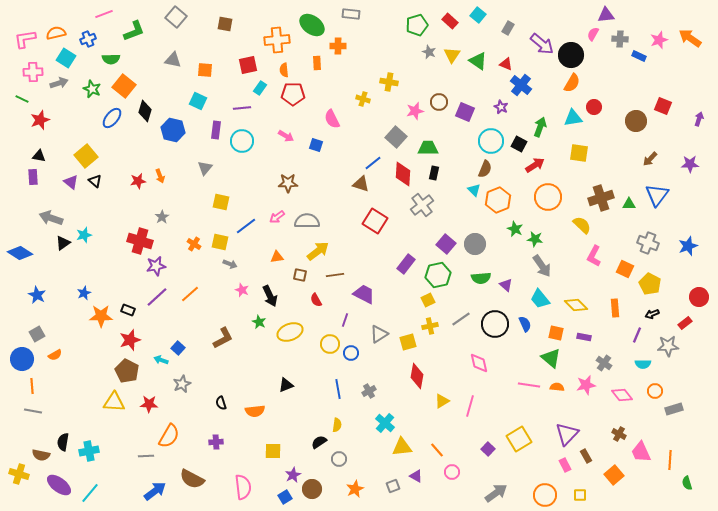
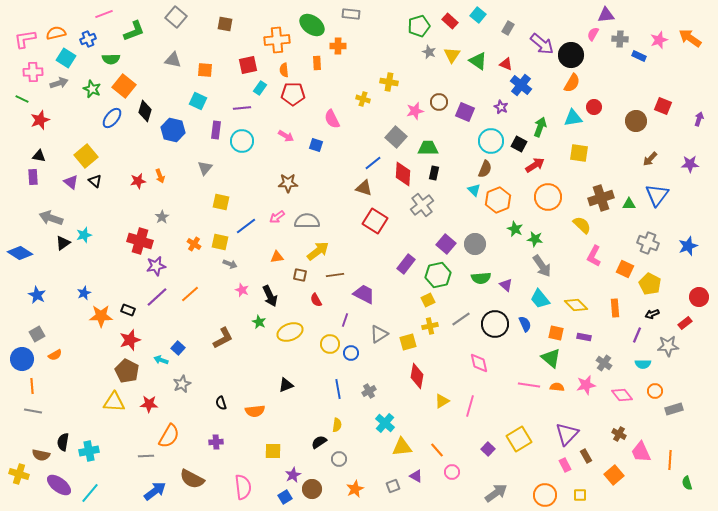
green pentagon at (417, 25): moved 2 px right, 1 px down
brown triangle at (361, 184): moved 3 px right, 4 px down
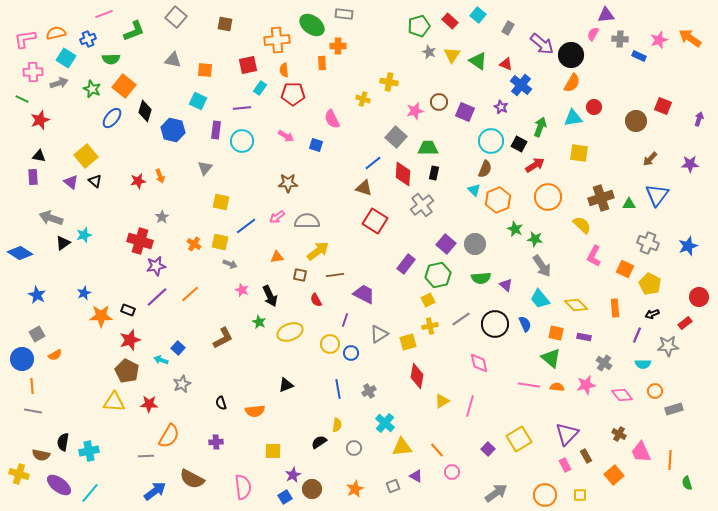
gray rectangle at (351, 14): moved 7 px left
orange rectangle at (317, 63): moved 5 px right
gray circle at (339, 459): moved 15 px right, 11 px up
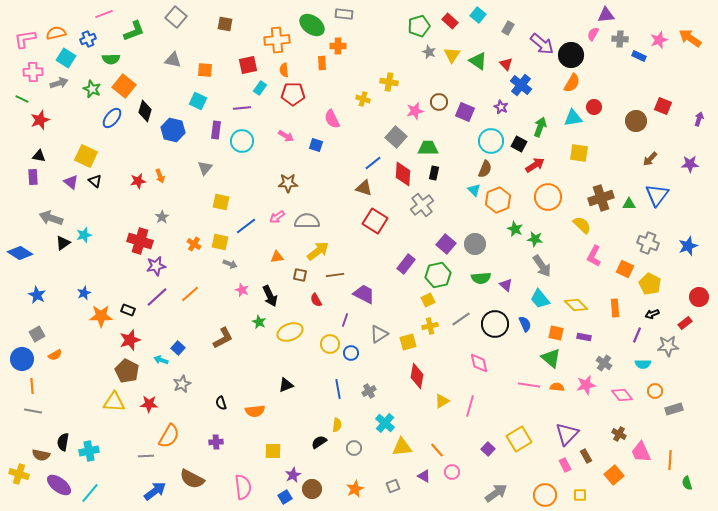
red triangle at (506, 64): rotated 24 degrees clockwise
yellow square at (86, 156): rotated 25 degrees counterclockwise
purple triangle at (416, 476): moved 8 px right
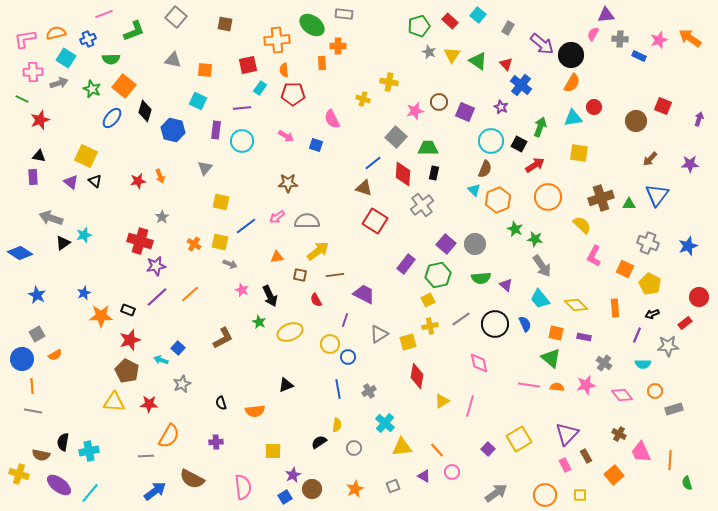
blue circle at (351, 353): moved 3 px left, 4 px down
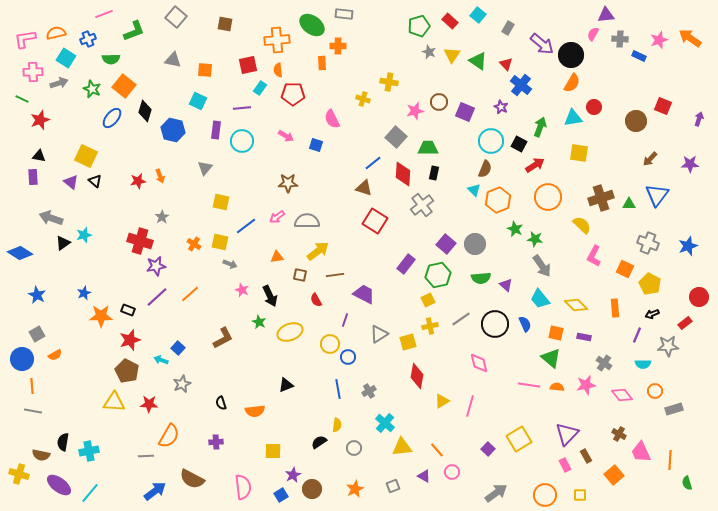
orange semicircle at (284, 70): moved 6 px left
blue square at (285, 497): moved 4 px left, 2 px up
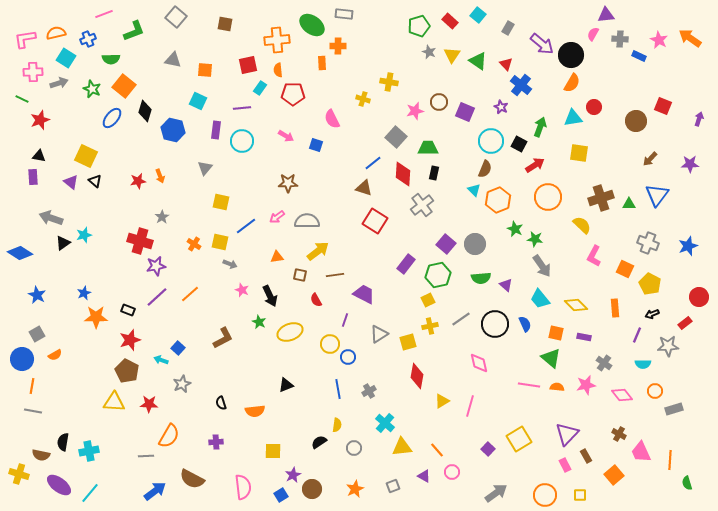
pink star at (659, 40): rotated 24 degrees counterclockwise
orange star at (101, 316): moved 5 px left, 1 px down
orange line at (32, 386): rotated 14 degrees clockwise
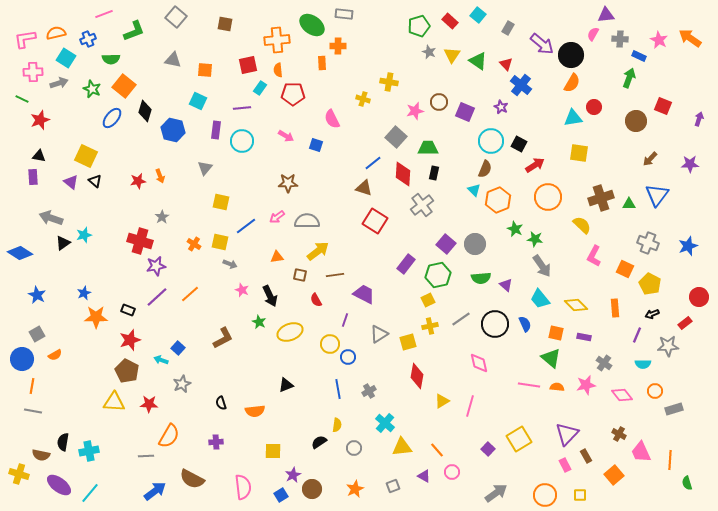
green arrow at (540, 127): moved 89 px right, 49 px up
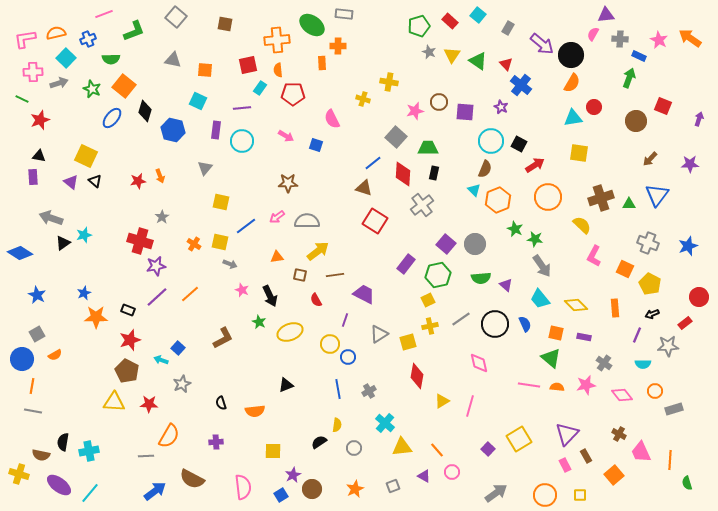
cyan square at (66, 58): rotated 12 degrees clockwise
purple square at (465, 112): rotated 18 degrees counterclockwise
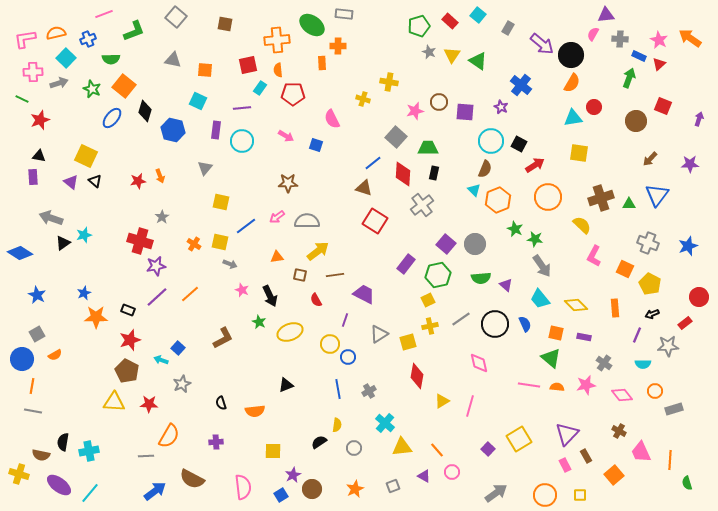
red triangle at (506, 64): moved 153 px right; rotated 32 degrees clockwise
brown cross at (619, 434): moved 3 px up
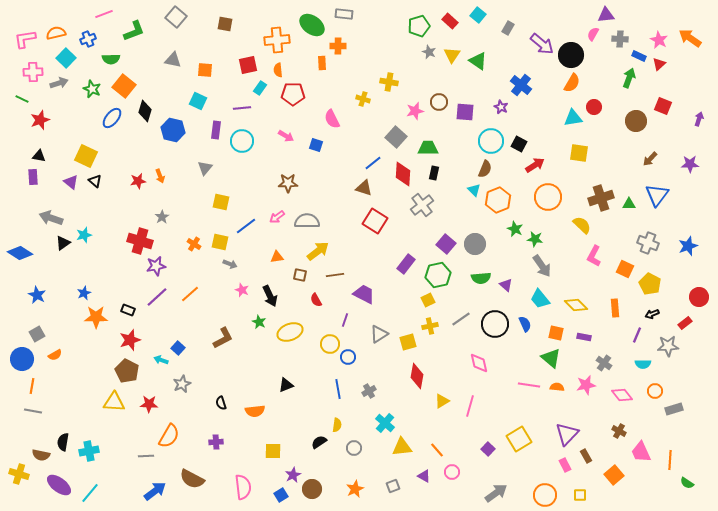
green semicircle at (687, 483): rotated 40 degrees counterclockwise
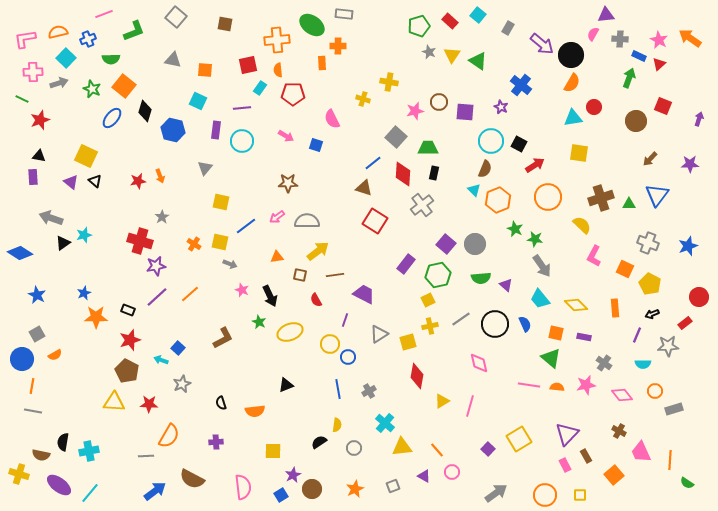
orange semicircle at (56, 33): moved 2 px right, 1 px up
